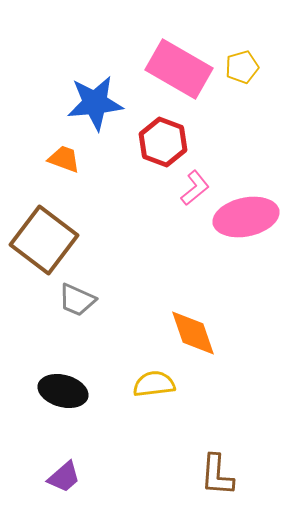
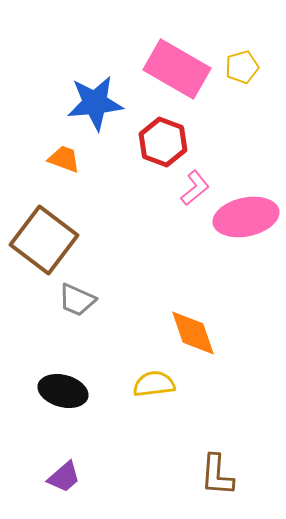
pink rectangle: moved 2 px left
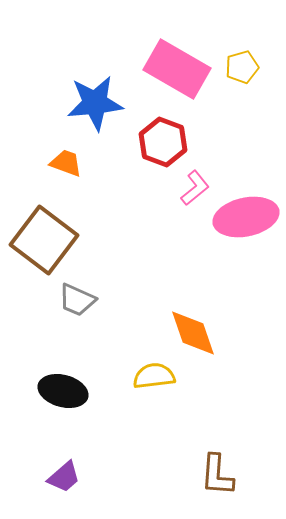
orange trapezoid: moved 2 px right, 4 px down
yellow semicircle: moved 8 px up
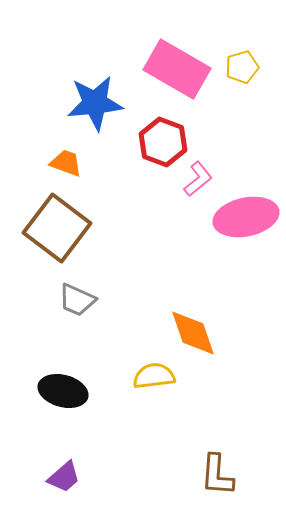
pink L-shape: moved 3 px right, 9 px up
brown square: moved 13 px right, 12 px up
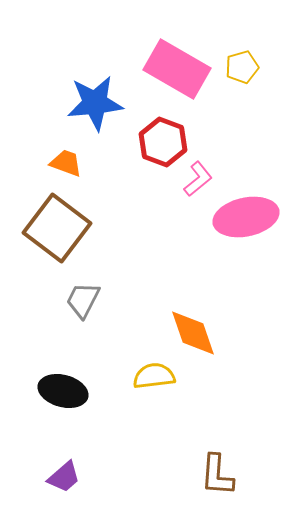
gray trapezoid: moved 6 px right; rotated 93 degrees clockwise
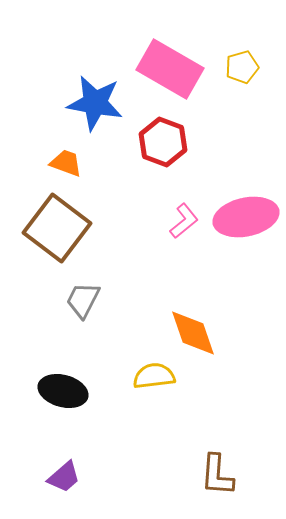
pink rectangle: moved 7 px left
blue star: rotated 16 degrees clockwise
pink L-shape: moved 14 px left, 42 px down
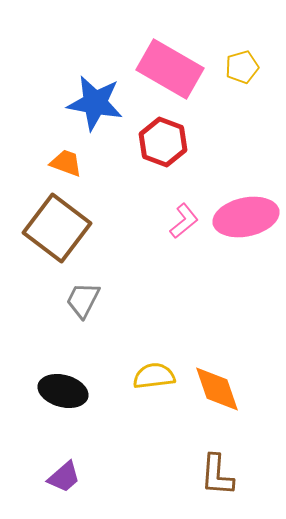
orange diamond: moved 24 px right, 56 px down
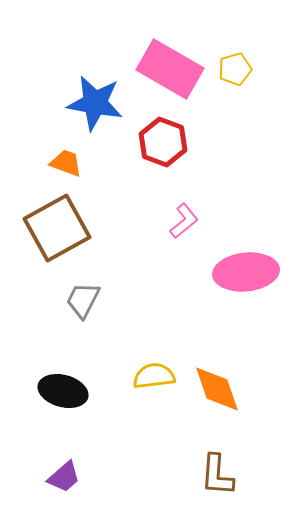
yellow pentagon: moved 7 px left, 2 px down
pink ellipse: moved 55 px down; rotated 6 degrees clockwise
brown square: rotated 24 degrees clockwise
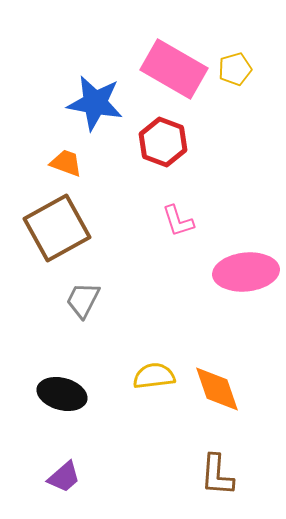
pink rectangle: moved 4 px right
pink L-shape: moved 6 px left; rotated 111 degrees clockwise
black ellipse: moved 1 px left, 3 px down
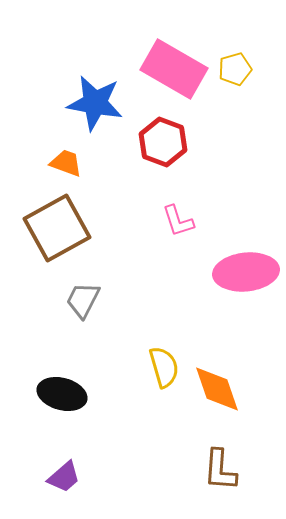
yellow semicircle: moved 10 px right, 9 px up; rotated 81 degrees clockwise
brown L-shape: moved 3 px right, 5 px up
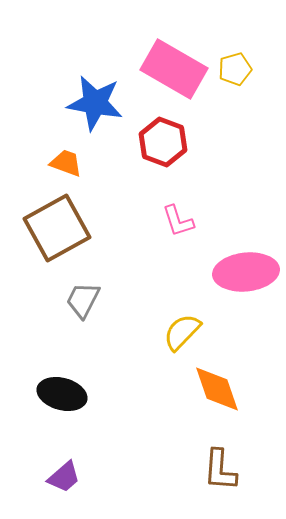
yellow semicircle: moved 18 px right, 35 px up; rotated 120 degrees counterclockwise
